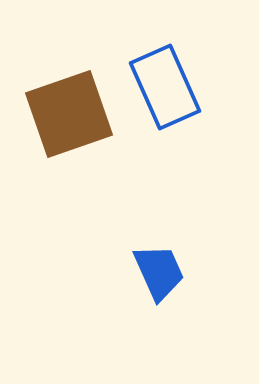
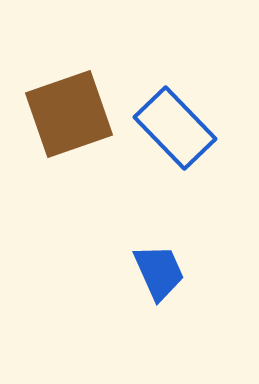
blue rectangle: moved 10 px right, 41 px down; rotated 20 degrees counterclockwise
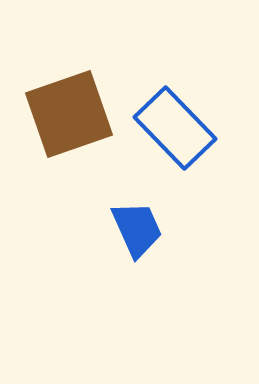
blue trapezoid: moved 22 px left, 43 px up
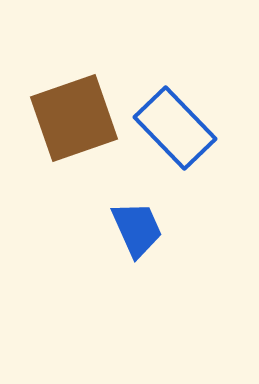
brown square: moved 5 px right, 4 px down
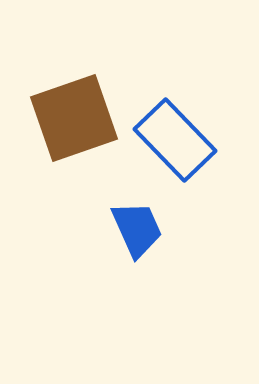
blue rectangle: moved 12 px down
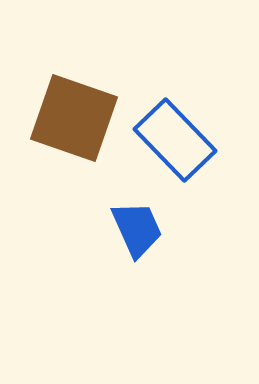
brown square: rotated 38 degrees clockwise
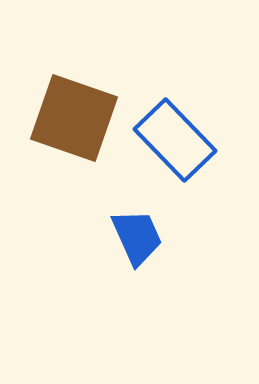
blue trapezoid: moved 8 px down
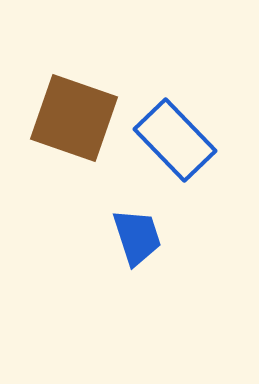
blue trapezoid: rotated 6 degrees clockwise
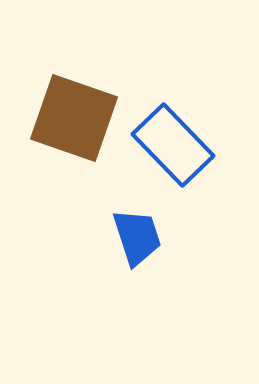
blue rectangle: moved 2 px left, 5 px down
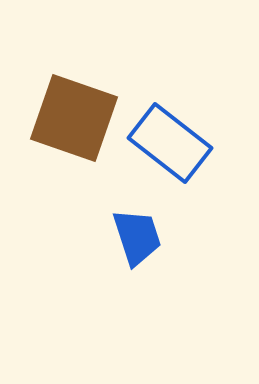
blue rectangle: moved 3 px left, 2 px up; rotated 8 degrees counterclockwise
